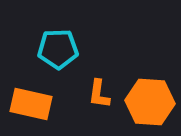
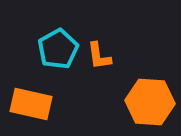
cyan pentagon: rotated 27 degrees counterclockwise
orange L-shape: moved 38 px up; rotated 16 degrees counterclockwise
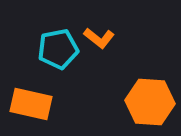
cyan pentagon: rotated 18 degrees clockwise
orange L-shape: moved 18 px up; rotated 44 degrees counterclockwise
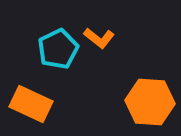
cyan pentagon: rotated 15 degrees counterclockwise
orange rectangle: rotated 12 degrees clockwise
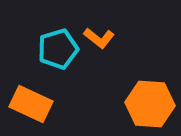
cyan pentagon: rotated 9 degrees clockwise
orange hexagon: moved 2 px down
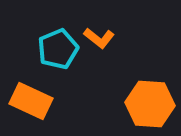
cyan pentagon: rotated 6 degrees counterclockwise
orange rectangle: moved 3 px up
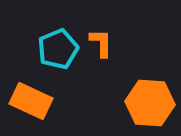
orange L-shape: moved 2 px right, 5 px down; rotated 128 degrees counterclockwise
orange hexagon: moved 1 px up
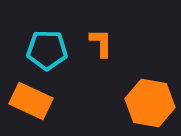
cyan pentagon: moved 11 px left, 1 px down; rotated 24 degrees clockwise
orange hexagon: rotated 6 degrees clockwise
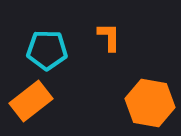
orange L-shape: moved 8 px right, 6 px up
orange rectangle: rotated 63 degrees counterclockwise
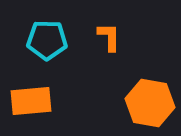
cyan pentagon: moved 10 px up
orange rectangle: rotated 33 degrees clockwise
